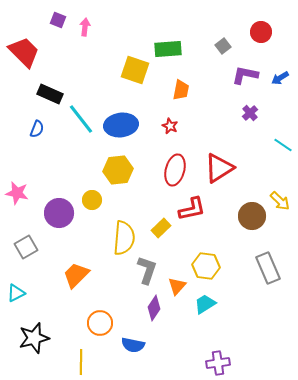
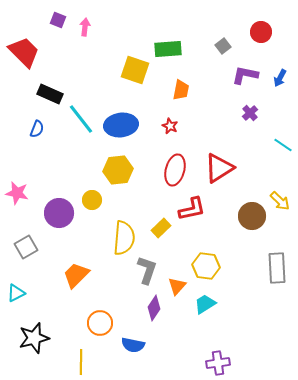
blue arrow at (280, 78): rotated 30 degrees counterclockwise
gray rectangle at (268, 268): moved 9 px right; rotated 20 degrees clockwise
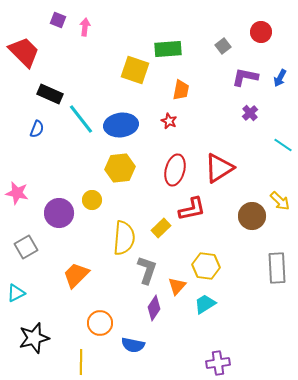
purple L-shape at (245, 75): moved 2 px down
red star at (170, 126): moved 1 px left, 5 px up
yellow hexagon at (118, 170): moved 2 px right, 2 px up
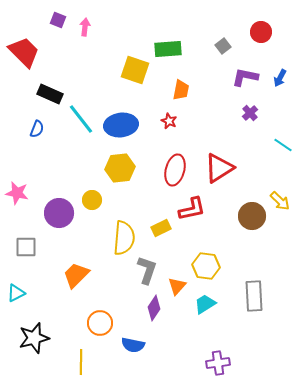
yellow rectangle at (161, 228): rotated 18 degrees clockwise
gray square at (26, 247): rotated 30 degrees clockwise
gray rectangle at (277, 268): moved 23 px left, 28 px down
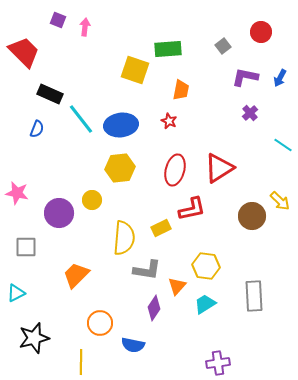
gray L-shape at (147, 270): rotated 80 degrees clockwise
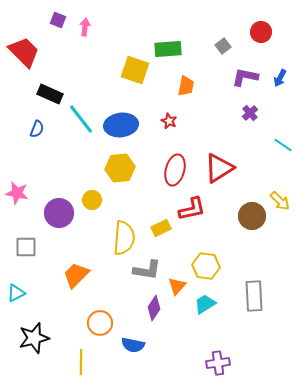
orange trapezoid at (181, 90): moved 5 px right, 4 px up
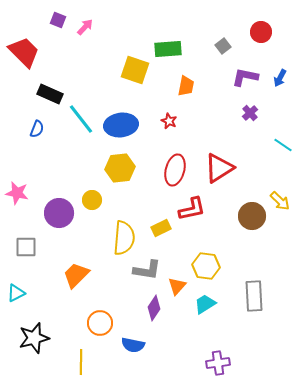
pink arrow at (85, 27): rotated 36 degrees clockwise
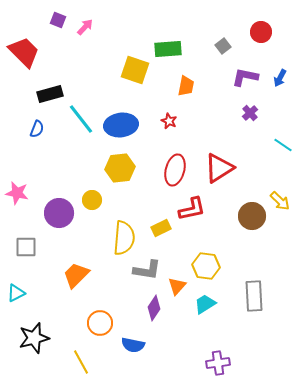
black rectangle at (50, 94): rotated 40 degrees counterclockwise
yellow line at (81, 362): rotated 30 degrees counterclockwise
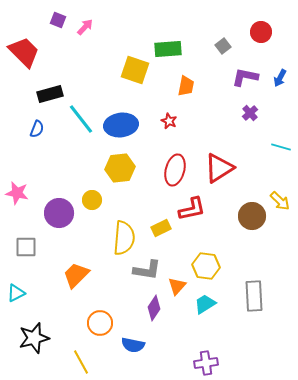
cyan line at (283, 145): moved 2 px left, 2 px down; rotated 18 degrees counterclockwise
purple cross at (218, 363): moved 12 px left
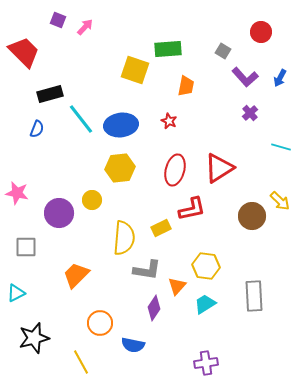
gray square at (223, 46): moved 5 px down; rotated 21 degrees counterclockwise
purple L-shape at (245, 77): rotated 144 degrees counterclockwise
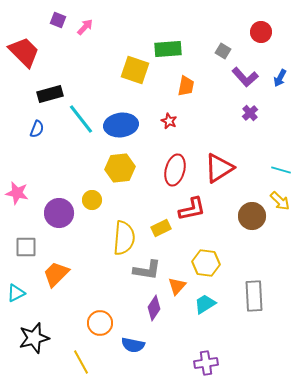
cyan line at (281, 147): moved 23 px down
yellow hexagon at (206, 266): moved 3 px up
orange trapezoid at (76, 275): moved 20 px left, 1 px up
